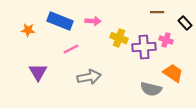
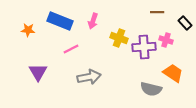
pink arrow: rotated 105 degrees clockwise
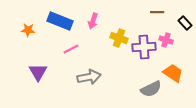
gray semicircle: rotated 40 degrees counterclockwise
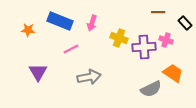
brown line: moved 1 px right
pink arrow: moved 1 px left, 2 px down
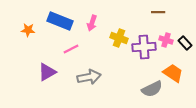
black rectangle: moved 20 px down
purple triangle: moved 9 px right; rotated 30 degrees clockwise
gray semicircle: moved 1 px right
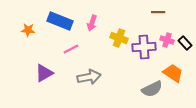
pink cross: moved 1 px right
purple triangle: moved 3 px left, 1 px down
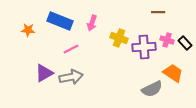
gray arrow: moved 18 px left
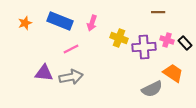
orange star: moved 3 px left, 7 px up; rotated 24 degrees counterclockwise
purple triangle: rotated 36 degrees clockwise
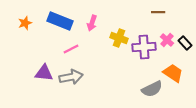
pink cross: rotated 24 degrees clockwise
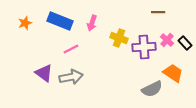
purple triangle: rotated 30 degrees clockwise
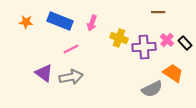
orange star: moved 1 px right, 1 px up; rotated 24 degrees clockwise
